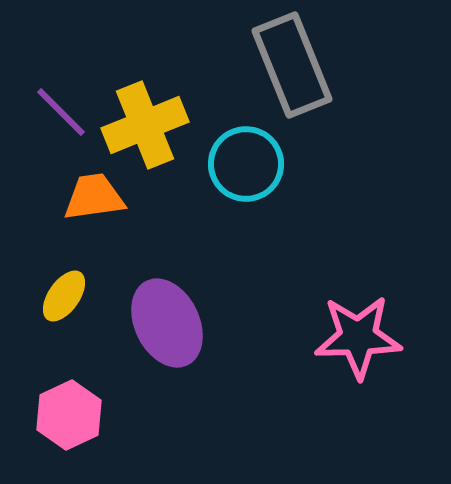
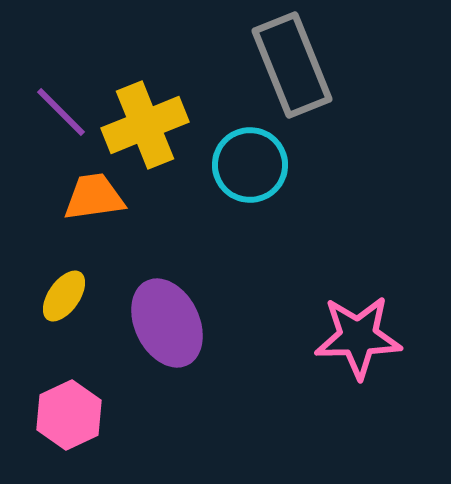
cyan circle: moved 4 px right, 1 px down
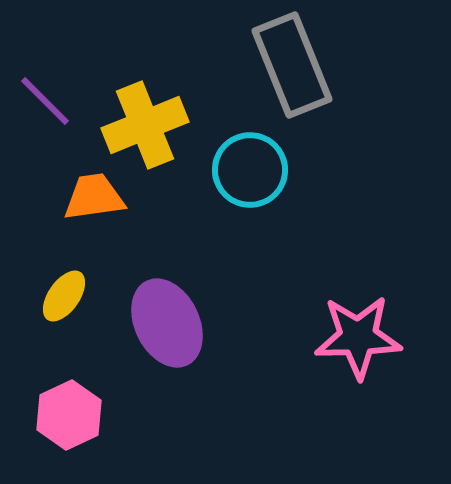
purple line: moved 16 px left, 11 px up
cyan circle: moved 5 px down
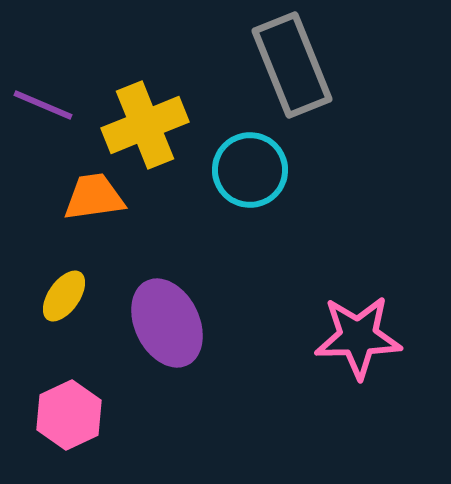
purple line: moved 2 px left, 4 px down; rotated 22 degrees counterclockwise
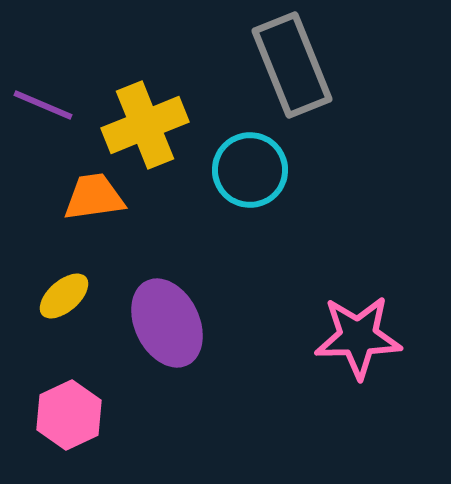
yellow ellipse: rotated 14 degrees clockwise
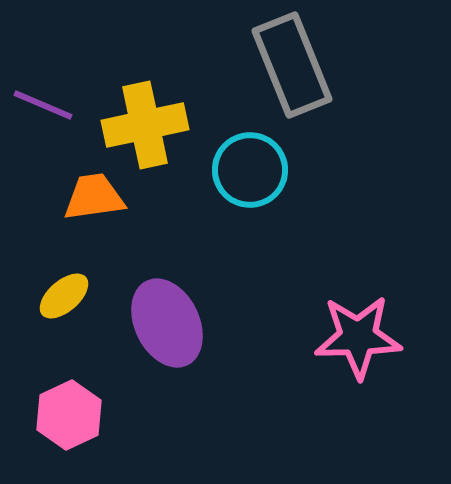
yellow cross: rotated 10 degrees clockwise
